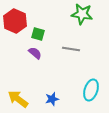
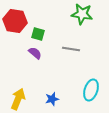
red hexagon: rotated 15 degrees counterclockwise
yellow arrow: rotated 75 degrees clockwise
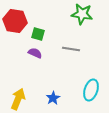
purple semicircle: rotated 16 degrees counterclockwise
blue star: moved 1 px right, 1 px up; rotated 16 degrees counterclockwise
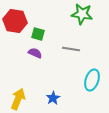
cyan ellipse: moved 1 px right, 10 px up
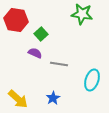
red hexagon: moved 1 px right, 1 px up
green square: moved 3 px right; rotated 32 degrees clockwise
gray line: moved 12 px left, 15 px down
yellow arrow: rotated 110 degrees clockwise
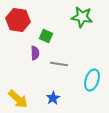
green star: moved 3 px down
red hexagon: moved 2 px right
green square: moved 5 px right, 2 px down; rotated 24 degrees counterclockwise
purple semicircle: rotated 64 degrees clockwise
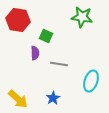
cyan ellipse: moved 1 px left, 1 px down
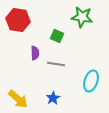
green square: moved 11 px right
gray line: moved 3 px left
